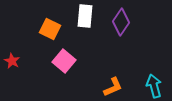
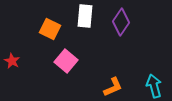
pink square: moved 2 px right
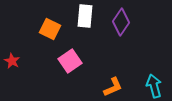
pink square: moved 4 px right; rotated 15 degrees clockwise
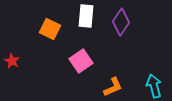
white rectangle: moved 1 px right
pink square: moved 11 px right
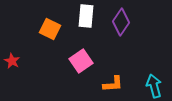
orange L-shape: moved 3 px up; rotated 20 degrees clockwise
